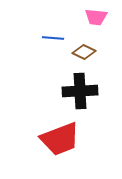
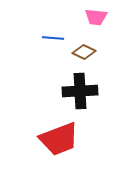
red trapezoid: moved 1 px left
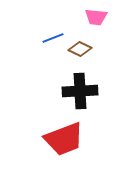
blue line: rotated 25 degrees counterclockwise
brown diamond: moved 4 px left, 3 px up
red trapezoid: moved 5 px right
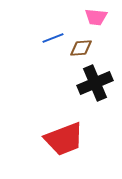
brown diamond: moved 1 px right, 1 px up; rotated 30 degrees counterclockwise
black cross: moved 15 px right, 8 px up; rotated 20 degrees counterclockwise
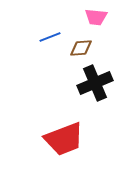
blue line: moved 3 px left, 1 px up
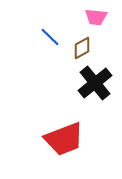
blue line: rotated 65 degrees clockwise
brown diamond: moved 1 px right; rotated 25 degrees counterclockwise
black cross: rotated 16 degrees counterclockwise
